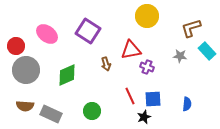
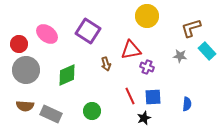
red circle: moved 3 px right, 2 px up
blue square: moved 2 px up
black star: moved 1 px down
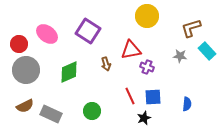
green diamond: moved 2 px right, 3 px up
brown semicircle: rotated 30 degrees counterclockwise
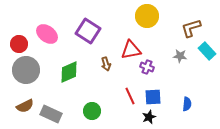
black star: moved 5 px right, 1 px up
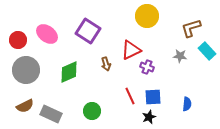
red circle: moved 1 px left, 4 px up
red triangle: rotated 15 degrees counterclockwise
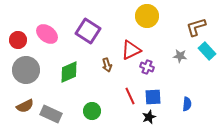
brown L-shape: moved 5 px right, 1 px up
brown arrow: moved 1 px right, 1 px down
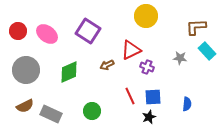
yellow circle: moved 1 px left
brown L-shape: rotated 15 degrees clockwise
red circle: moved 9 px up
gray star: moved 2 px down
brown arrow: rotated 80 degrees clockwise
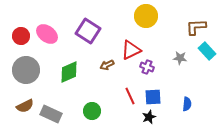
red circle: moved 3 px right, 5 px down
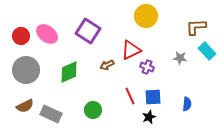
green circle: moved 1 px right, 1 px up
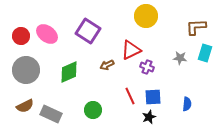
cyan rectangle: moved 2 px left, 2 px down; rotated 60 degrees clockwise
